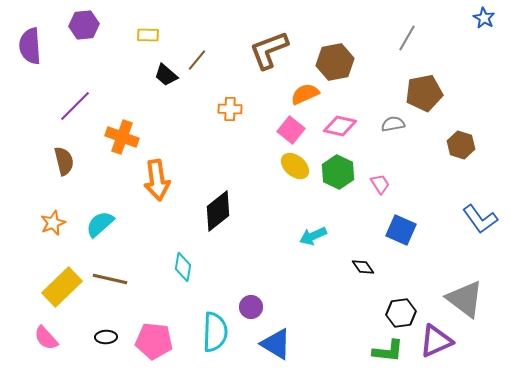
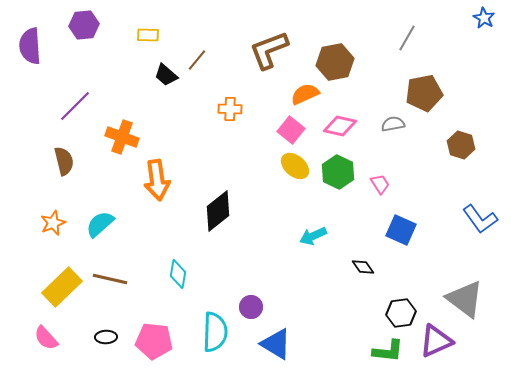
cyan diamond at (183, 267): moved 5 px left, 7 px down
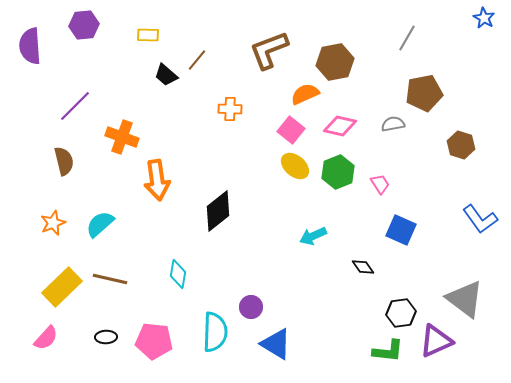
green hexagon at (338, 172): rotated 12 degrees clockwise
pink semicircle at (46, 338): rotated 96 degrees counterclockwise
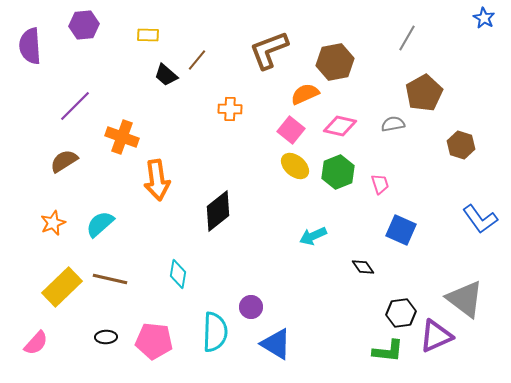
brown pentagon at (424, 93): rotated 18 degrees counterclockwise
brown semicircle at (64, 161): rotated 108 degrees counterclockwise
pink trapezoid at (380, 184): rotated 15 degrees clockwise
pink semicircle at (46, 338): moved 10 px left, 5 px down
purple triangle at (436, 341): moved 5 px up
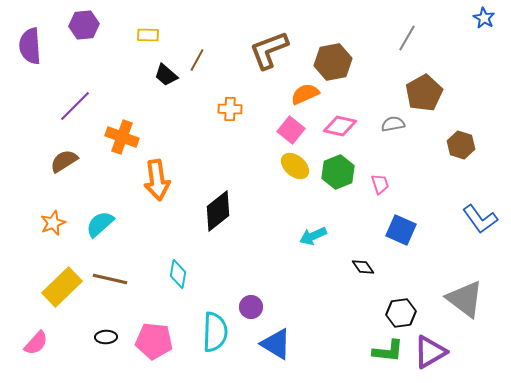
brown line at (197, 60): rotated 10 degrees counterclockwise
brown hexagon at (335, 62): moved 2 px left
purple triangle at (436, 336): moved 6 px left, 16 px down; rotated 6 degrees counterclockwise
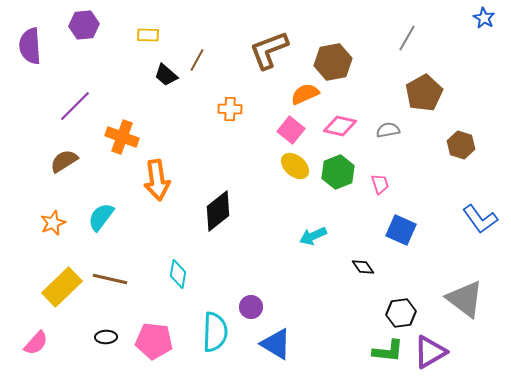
gray semicircle at (393, 124): moved 5 px left, 6 px down
cyan semicircle at (100, 224): moved 1 px right, 7 px up; rotated 12 degrees counterclockwise
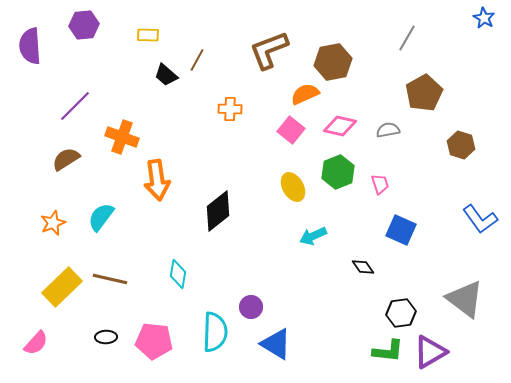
brown semicircle at (64, 161): moved 2 px right, 2 px up
yellow ellipse at (295, 166): moved 2 px left, 21 px down; rotated 20 degrees clockwise
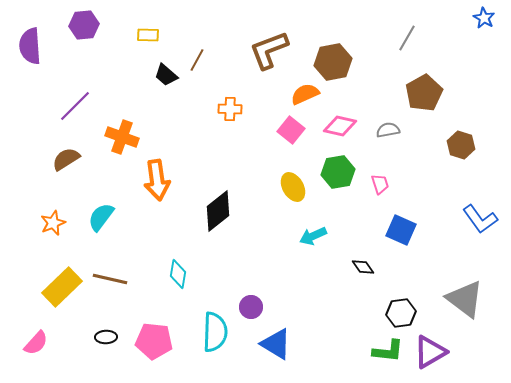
green hexagon at (338, 172): rotated 12 degrees clockwise
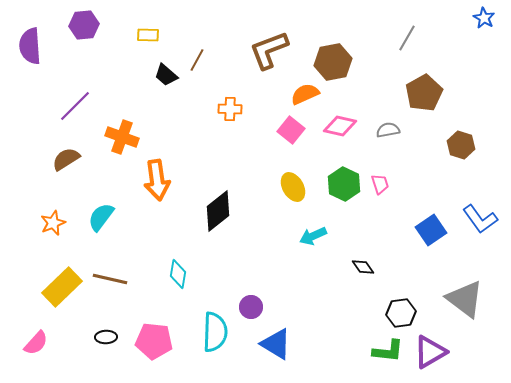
green hexagon at (338, 172): moved 6 px right, 12 px down; rotated 24 degrees counterclockwise
blue square at (401, 230): moved 30 px right; rotated 32 degrees clockwise
